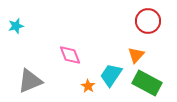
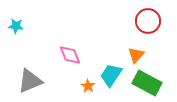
cyan star: rotated 21 degrees clockwise
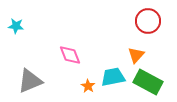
cyan trapezoid: moved 2 px right, 2 px down; rotated 45 degrees clockwise
green rectangle: moved 1 px right, 1 px up
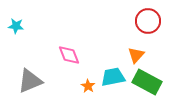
pink diamond: moved 1 px left
green rectangle: moved 1 px left
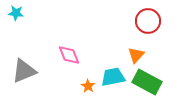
cyan star: moved 13 px up
gray triangle: moved 6 px left, 10 px up
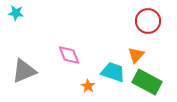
cyan trapezoid: moved 5 px up; rotated 30 degrees clockwise
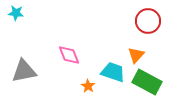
gray triangle: rotated 12 degrees clockwise
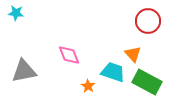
orange triangle: moved 3 px left, 1 px up; rotated 24 degrees counterclockwise
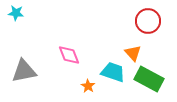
orange triangle: moved 1 px up
green rectangle: moved 2 px right, 3 px up
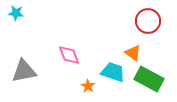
orange triangle: rotated 12 degrees counterclockwise
